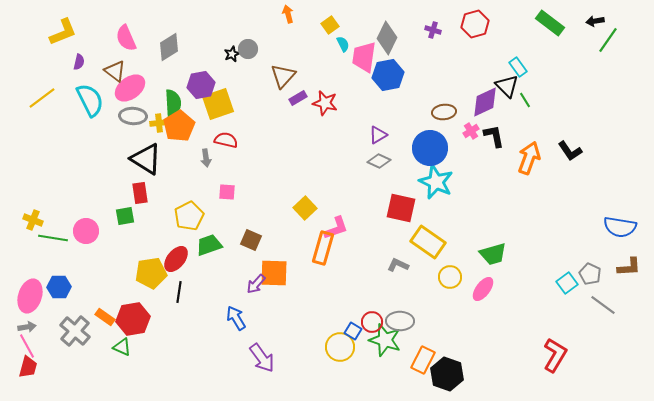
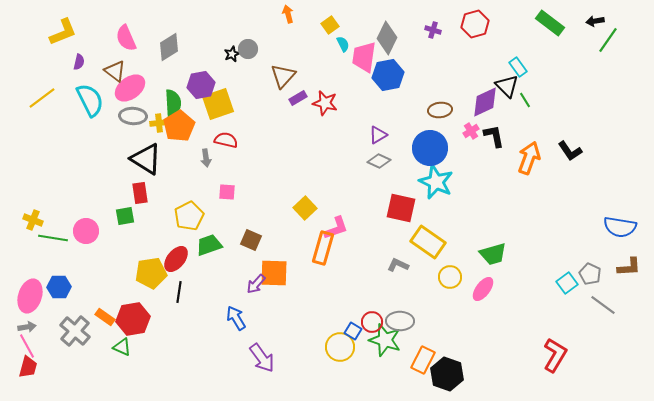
brown ellipse at (444, 112): moved 4 px left, 2 px up
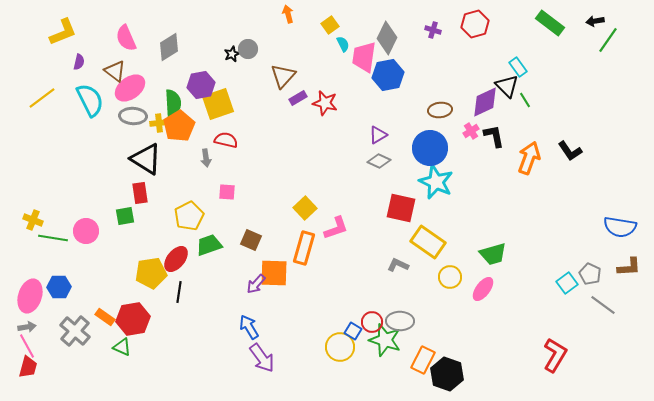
orange rectangle at (323, 248): moved 19 px left
blue arrow at (236, 318): moved 13 px right, 9 px down
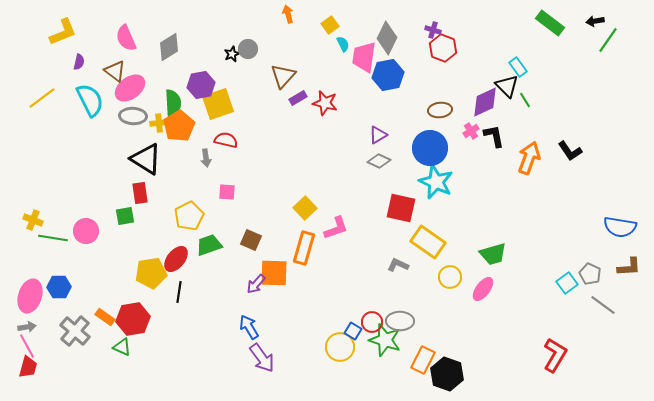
red hexagon at (475, 24): moved 32 px left, 24 px down; rotated 24 degrees counterclockwise
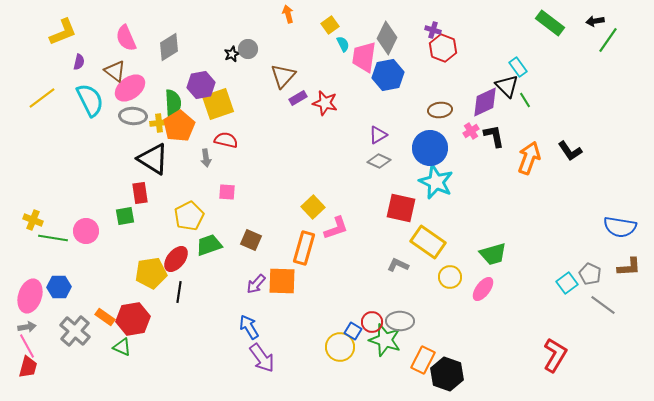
black triangle at (146, 159): moved 7 px right
yellow square at (305, 208): moved 8 px right, 1 px up
orange square at (274, 273): moved 8 px right, 8 px down
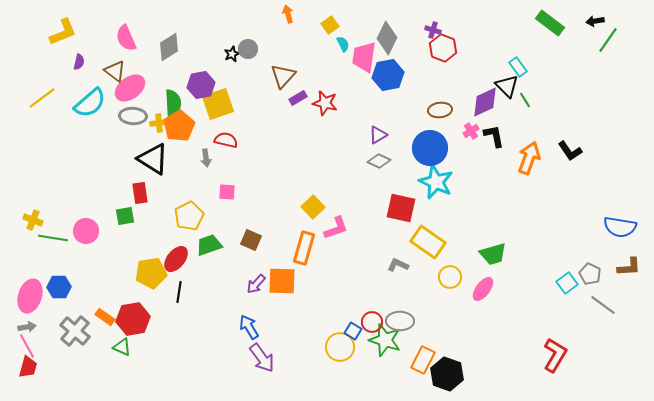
cyan semicircle at (90, 100): moved 3 px down; rotated 76 degrees clockwise
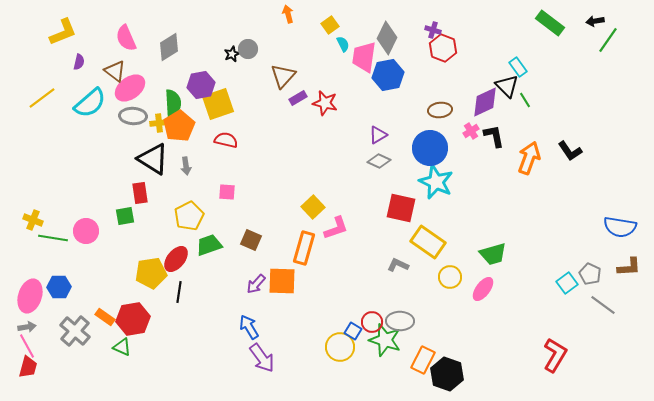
gray arrow at (206, 158): moved 20 px left, 8 px down
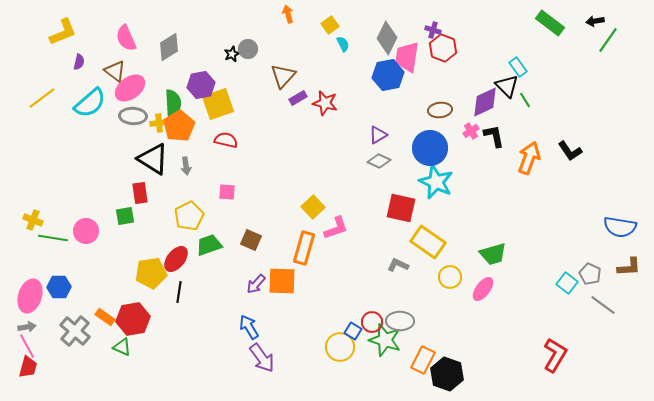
pink trapezoid at (364, 57): moved 43 px right
cyan square at (567, 283): rotated 15 degrees counterclockwise
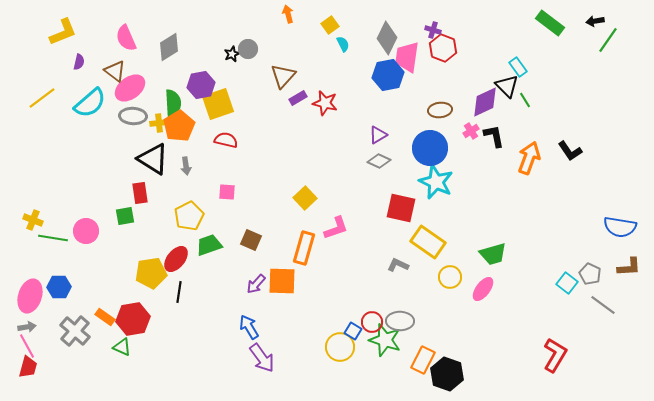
yellow square at (313, 207): moved 8 px left, 9 px up
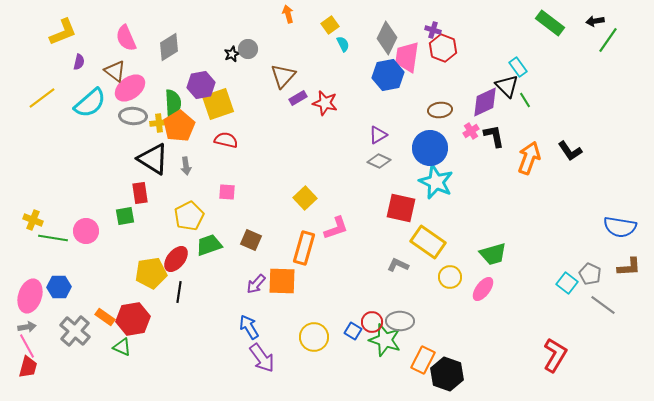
yellow circle at (340, 347): moved 26 px left, 10 px up
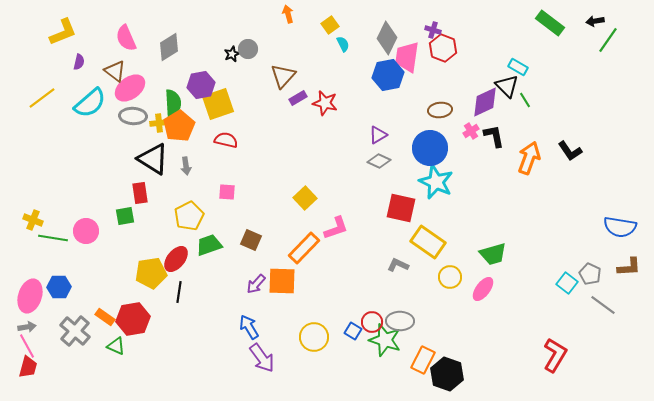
cyan rectangle at (518, 67): rotated 24 degrees counterclockwise
orange rectangle at (304, 248): rotated 28 degrees clockwise
green triangle at (122, 347): moved 6 px left, 1 px up
